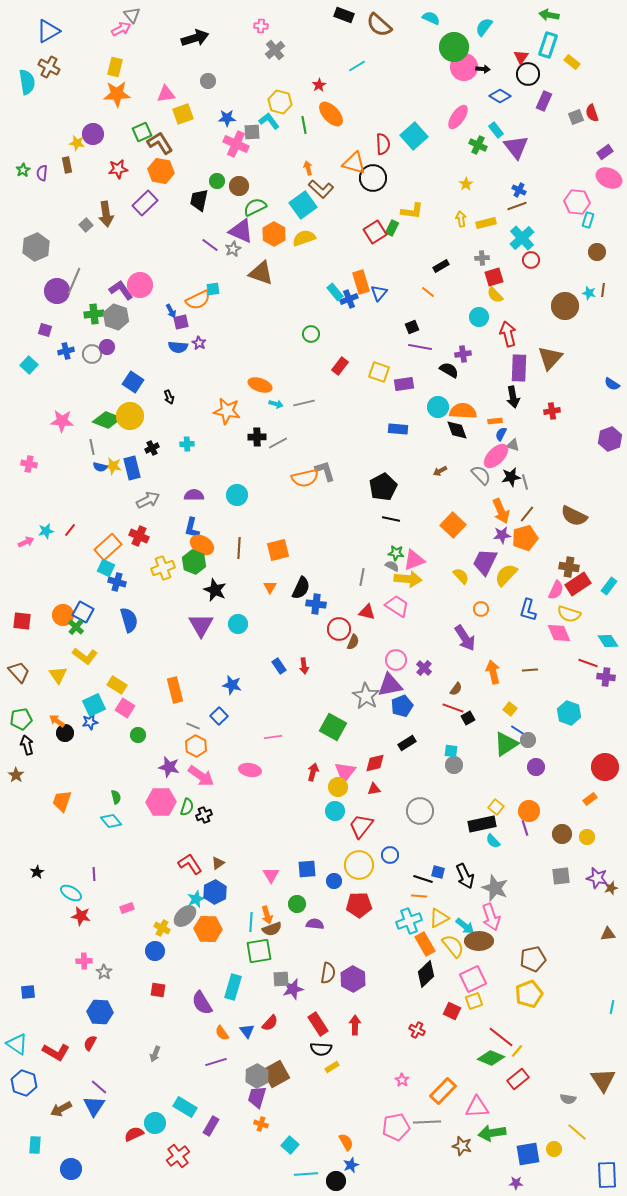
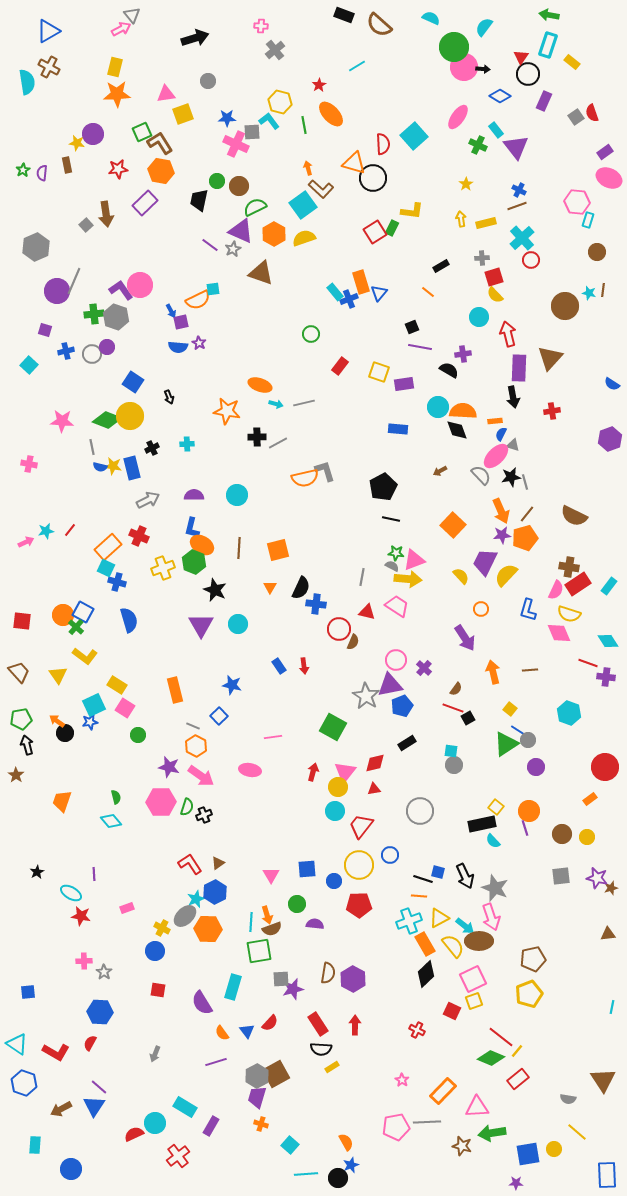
gray square at (576, 117): rotated 14 degrees counterclockwise
black circle at (336, 1181): moved 2 px right, 3 px up
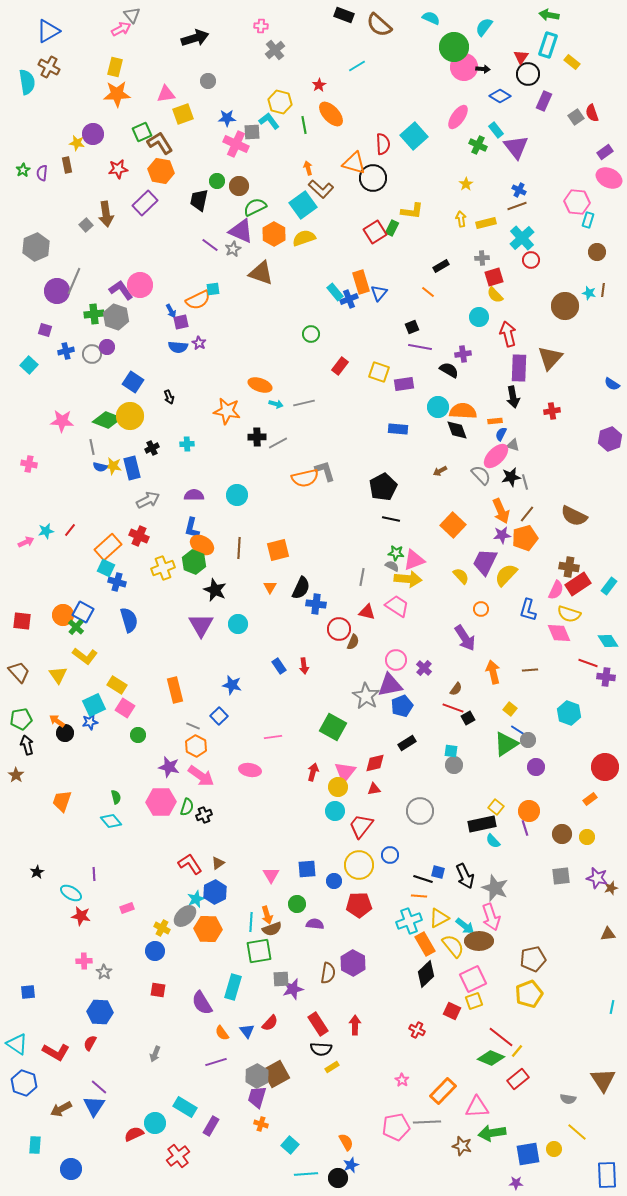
purple hexagon at (353, 979): moved 16 px up
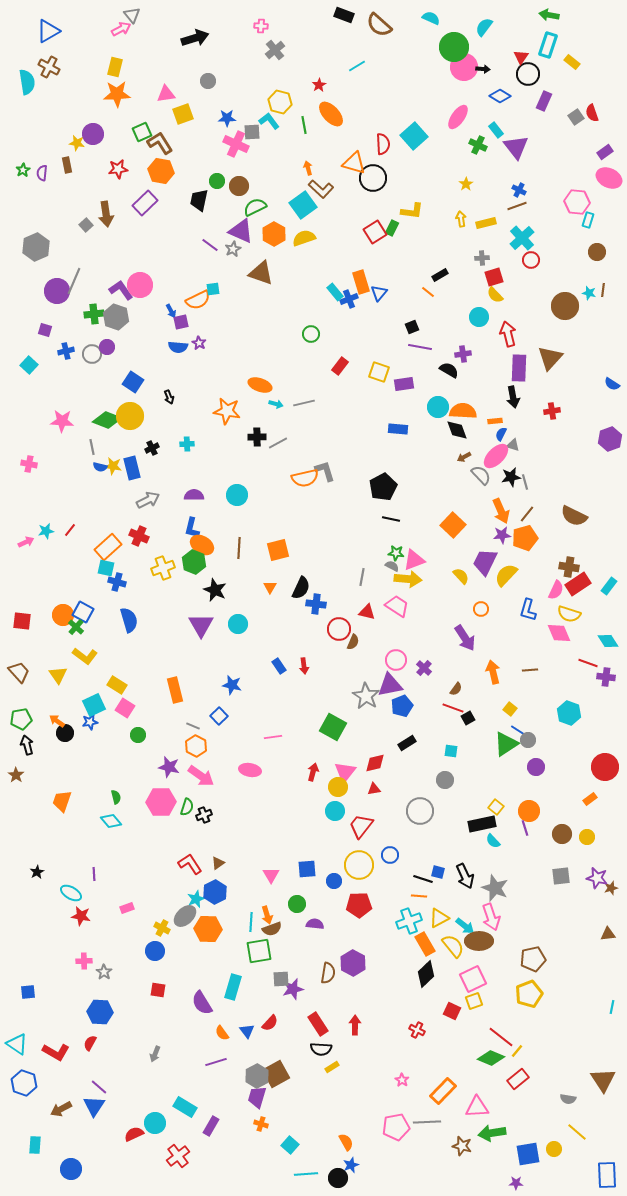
black rectangle at (441, 266): moved 1 px left, 9 px down
brown arrow at (440, 471): moved 24 px right, 14 px up
cyan square at (106, 568): rotated 12 degrees counterclockwise
gray circle at (454, 765): moved 9 px left, 15 px down
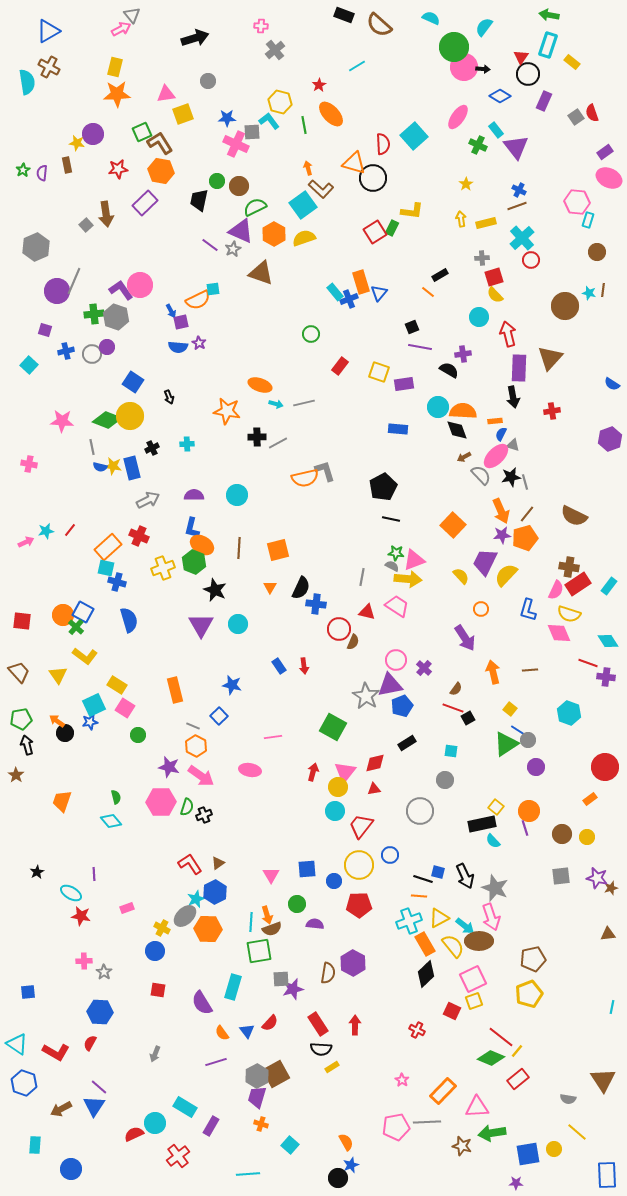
cyan line at (306, 1174): moved 58 px left
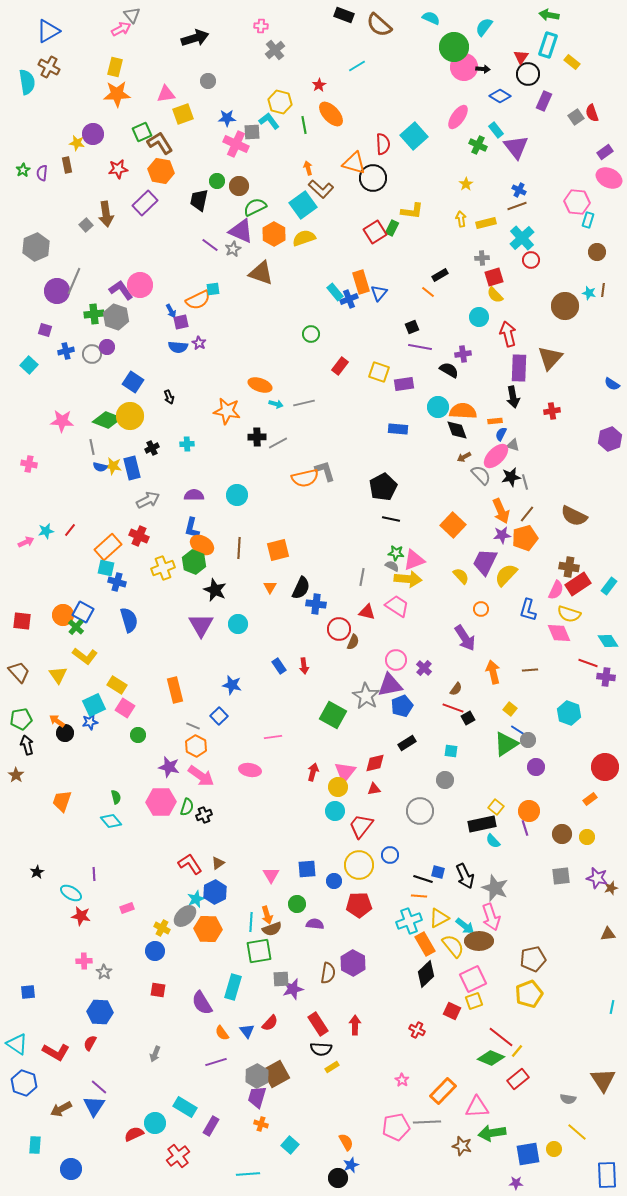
green square at (333, 727): moved 12 px up
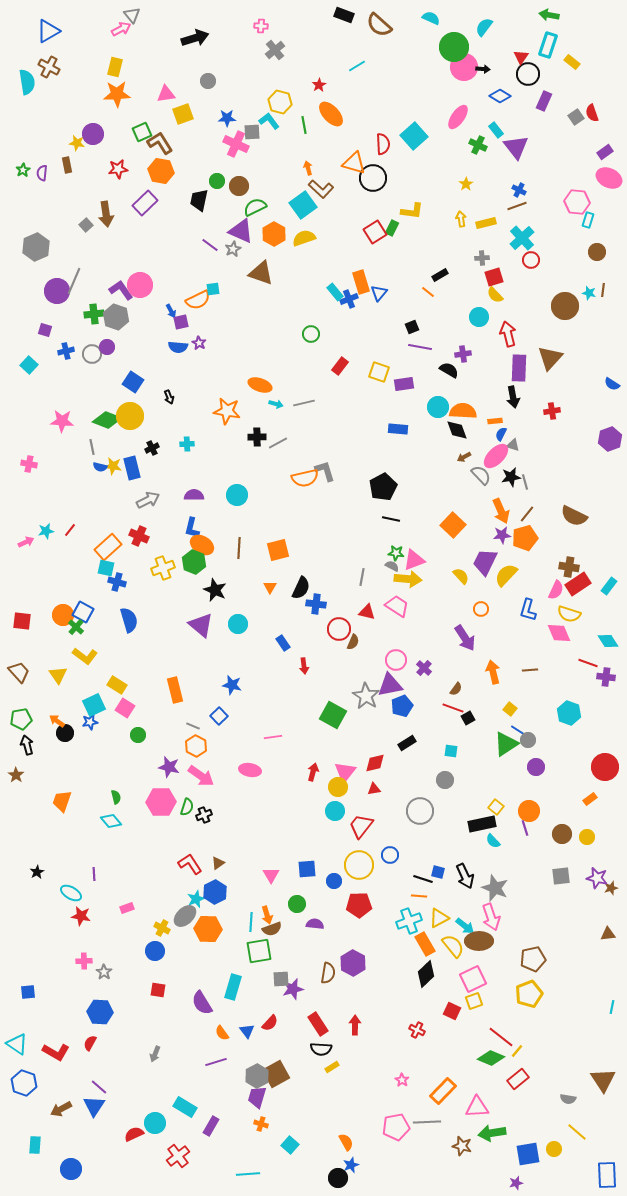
purple triangle at (201, 625): rotated 20 degrees counterclockwise
blue rectangle at (279, 666): moved 4 px right, 23 px up
purple star at (516, 1183): rotated 16 degrees counterclockwise
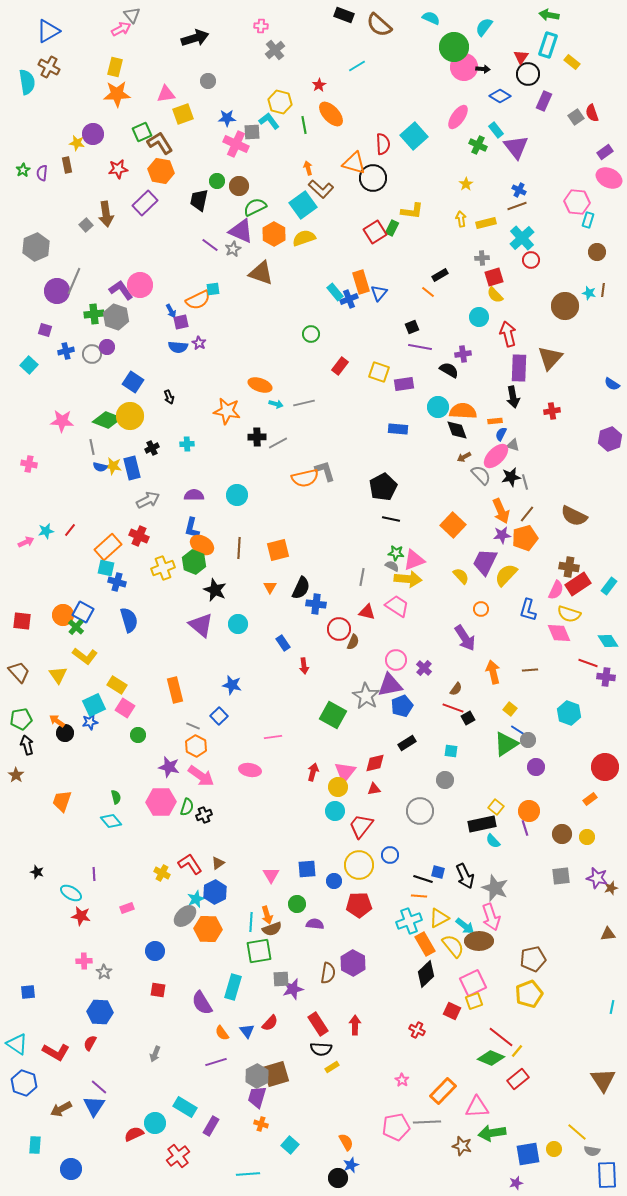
black star at (37, 872): rotated 24 degrees counterclockwise
yellow cross at (162, 928): moved 55 px up
pink square at (473, 979): moved 4 px down
brown square at (276, 1074): rotated 12 degrees clockwise
gray semicircle at (568, 1099): moved 24 px right, 52 px down
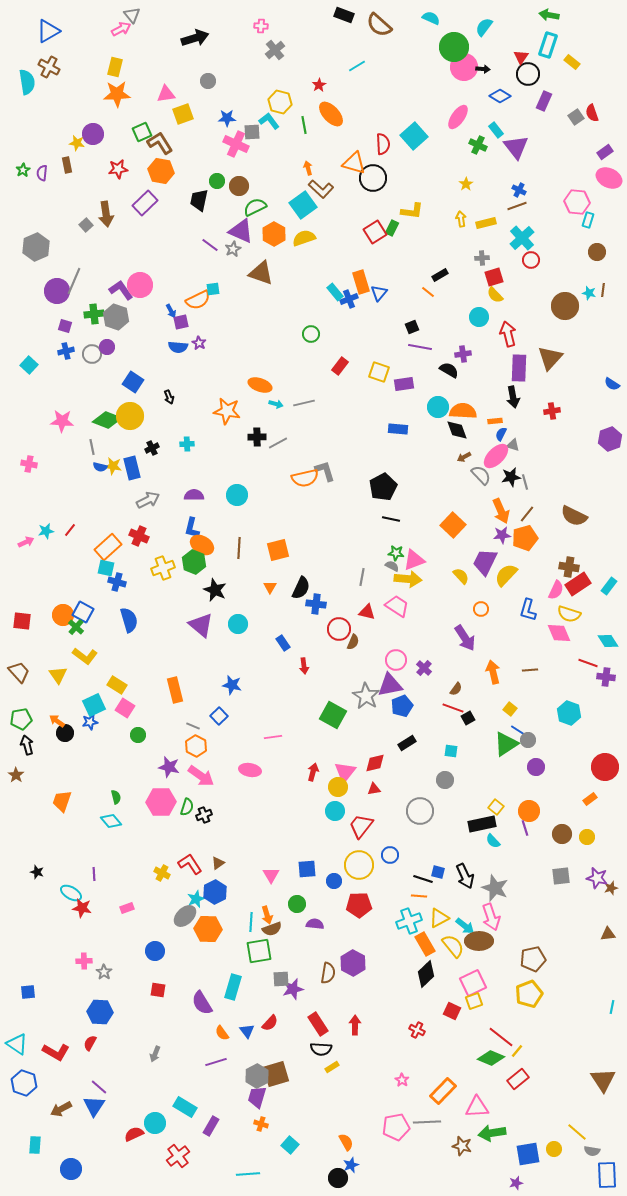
purple square at (45, 330): moved 20 px right, 4 px up
red star at (81, 916): moved 1 px right, 8 px up
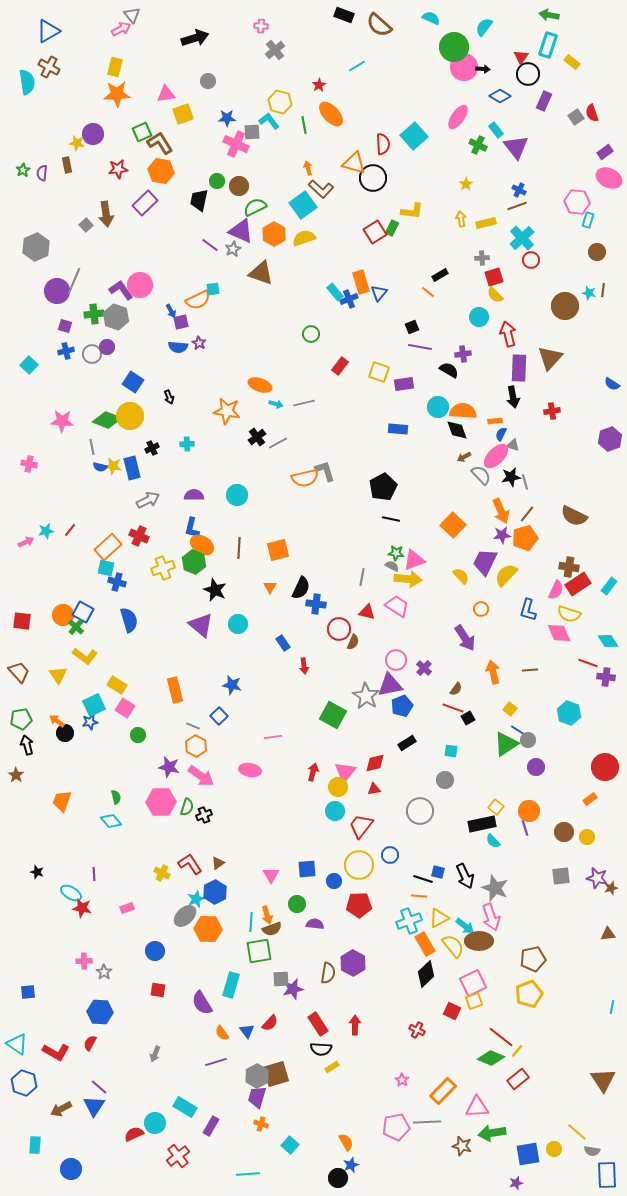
black cross at (257, 437): rotated 36 degrees counterclockwise
brown circle at (562, 834): moved 2 px right, 2 px up
cyan rectangle at (233, 987): moved 2 px left, 2 px up
